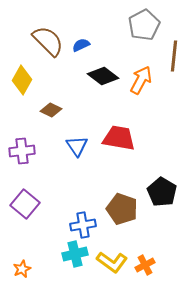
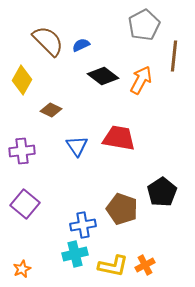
black pentagon: rotated 8 degrees clockwise
yellow L-shape: moved 1 px right, 4 px down; rotated 24 degrees counterclockwise
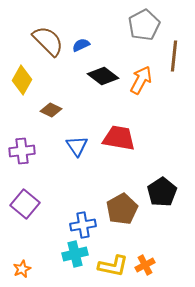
brown pentagon: rotated 24 degrees clockwise
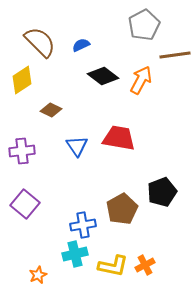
brown semicircle: moved 8 px left, 1 px down
brown line: moved 1 px right, 1 px up; rotated 76 degrees clockwise
yellow diamond: rotated 28 degrees clockwise
black pentagon: rotated 12 degrees clockwise
orange star: moved 16 px right, 6 px down
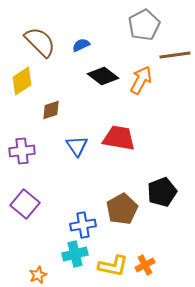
yellow diamond: moved 1 px down
brown diamond: rotated 45 degrees counterclockwise
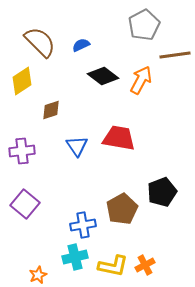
cyan cross: moved 3 px down
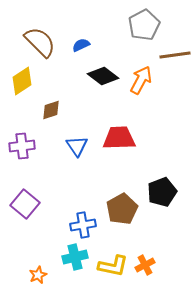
red trapezoid: rotated 12 degrees counterclockwise
purple cross: moved 5 px up
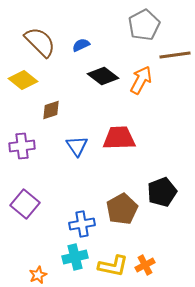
yellow diamond: moved 1 px right, 1 px up; rotated 72 degrees clockwise
blue cross: moved 1 px left, 1 px up
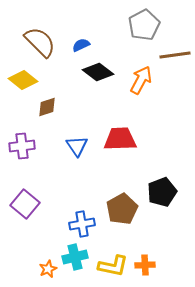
black diamond: moved 5 px left, 4 px up
brown diamond: moved 4 px left, 3 px up
red trapezoid: moved 1 px right, 1 px down
orange cross: rotated 24 degrees clockwise
orange star: moved 10 px right, 6 px up
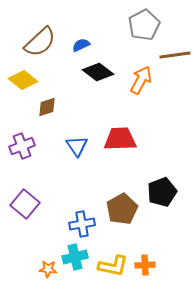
brown semicircle: rotated 92 degrees clockwise
purple cross: rotated 15 degrees counterclockwise
orange star: rotated 30 degrees clockwise
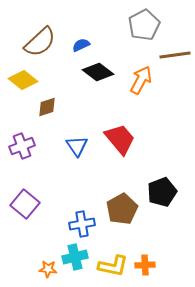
red trapezoid: rotated 52 degrees clockwise
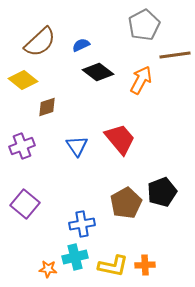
brown pentagon: moved 4 px right, 6 px up
